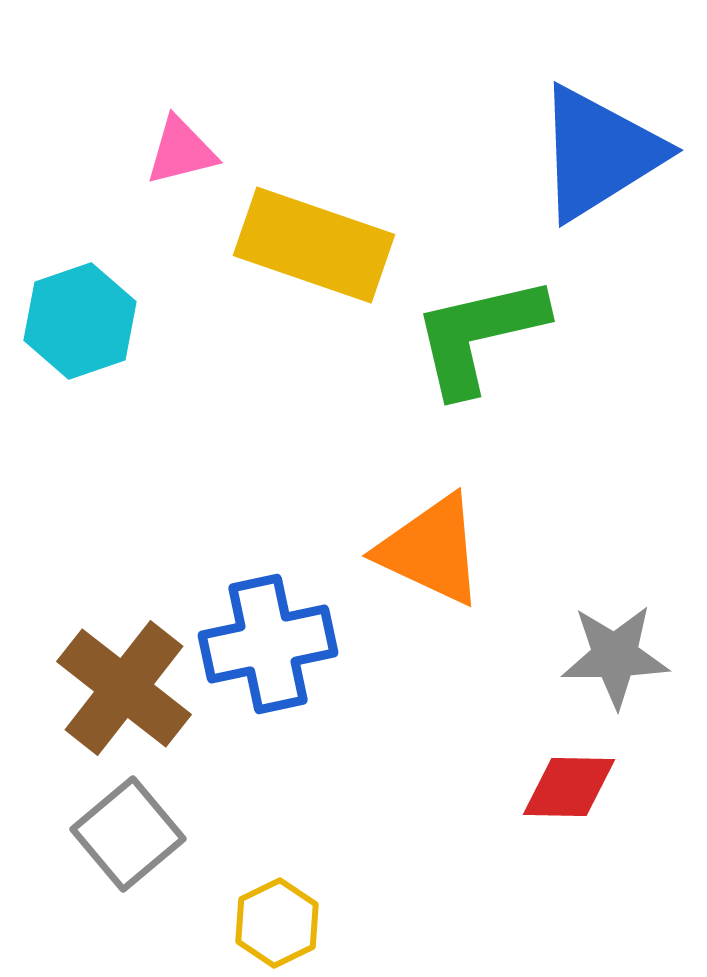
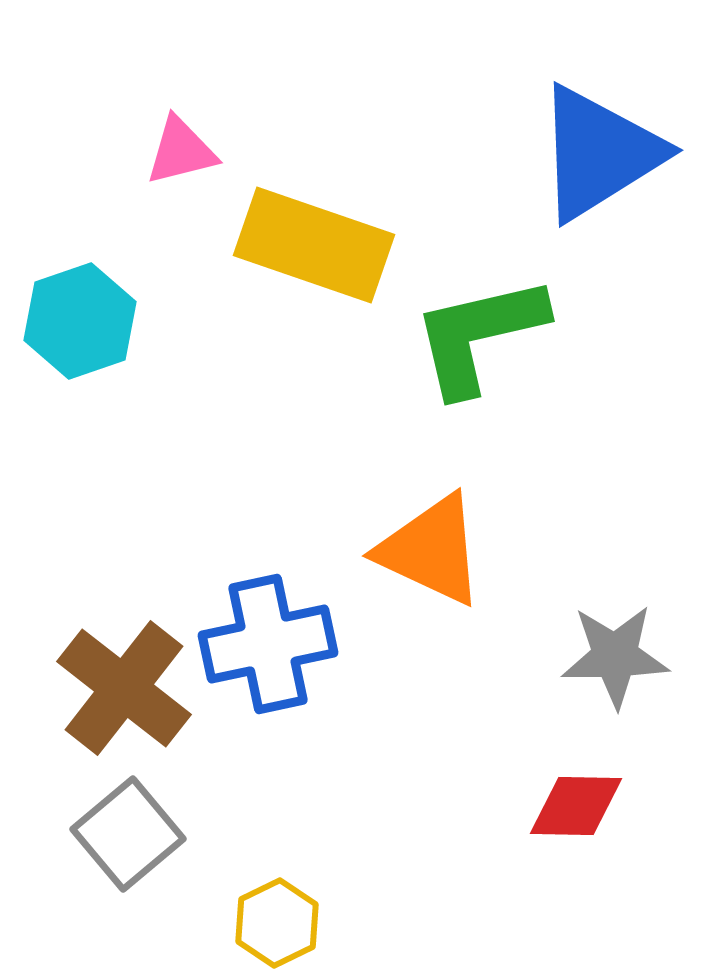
red diamond: moved 7 px right, 19 px down
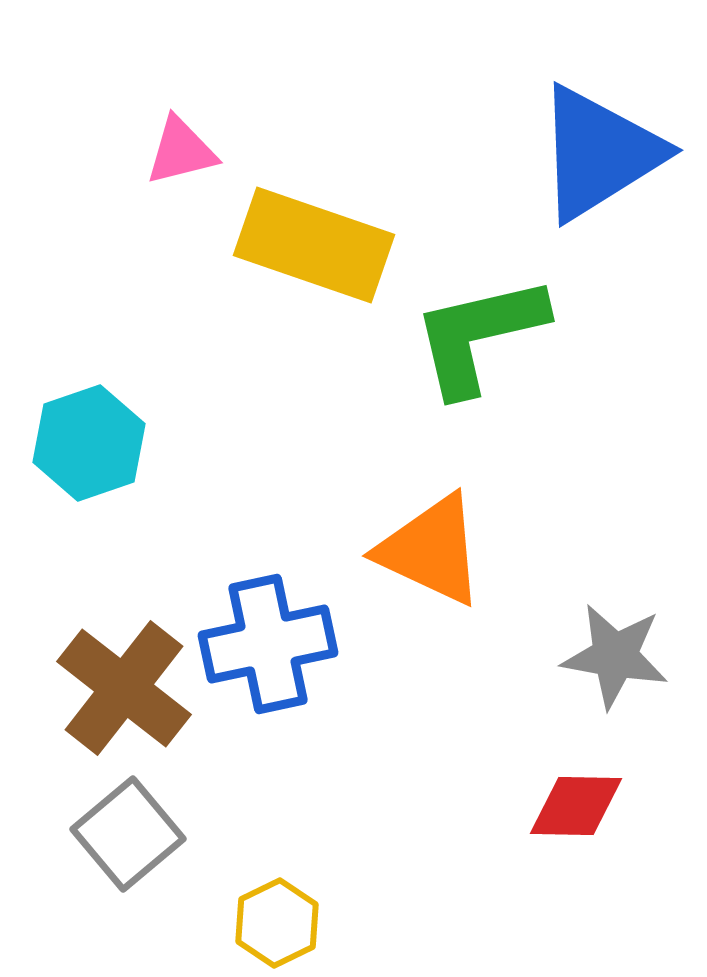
cyan hexagon: moved 9 px right, 122 px down
gray star: rotated 11 degrees clockwise
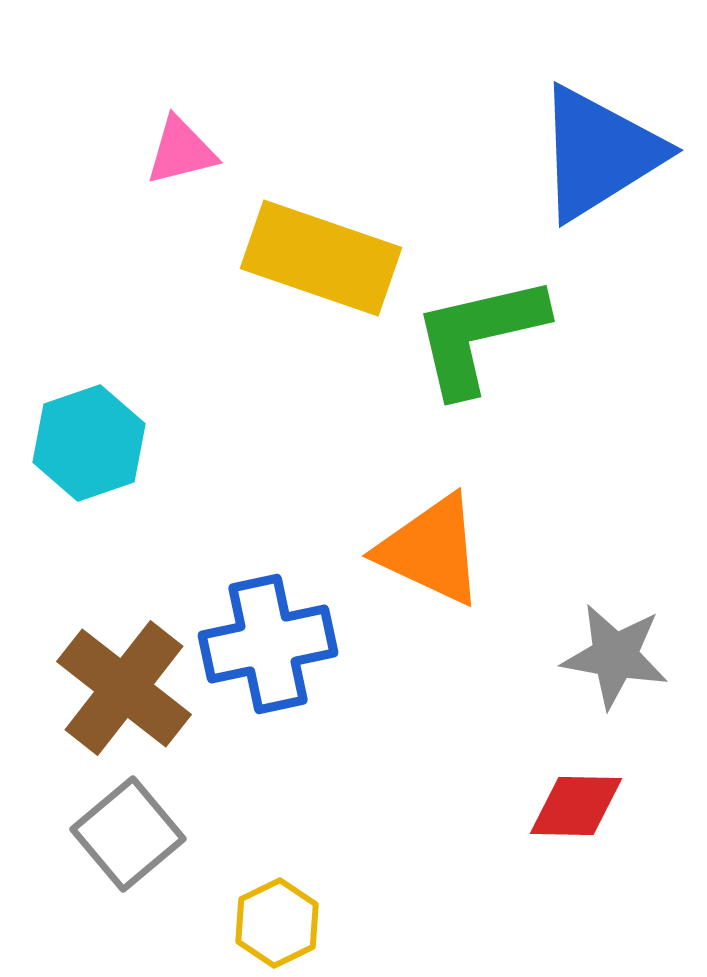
yellow rectangle: moved 7 px right, 13 px down
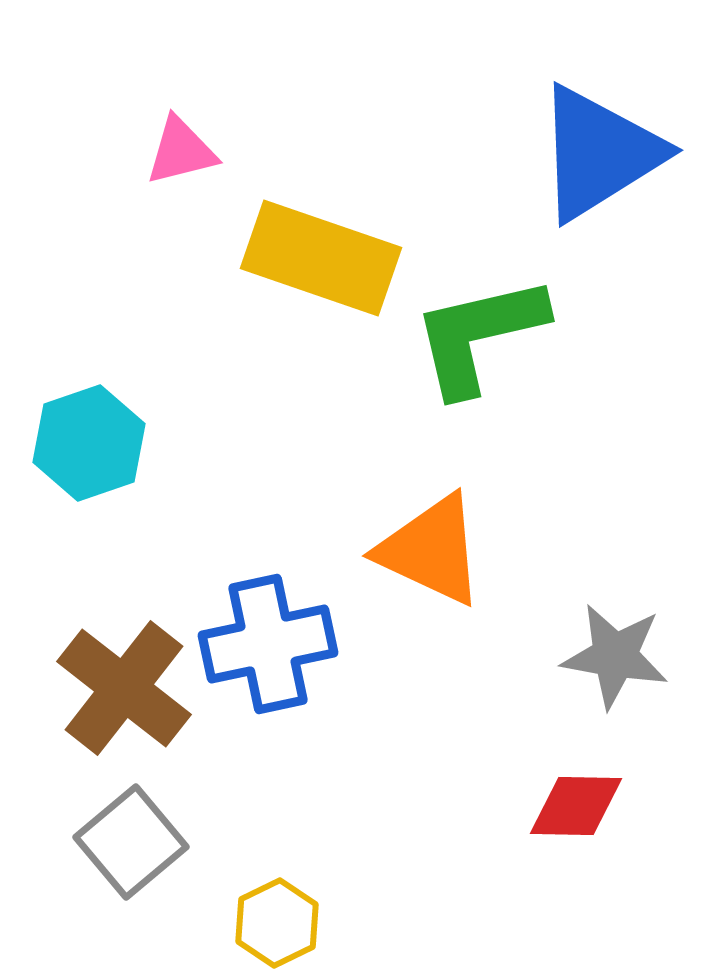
gray square: moved 3 px right, 8 px down
